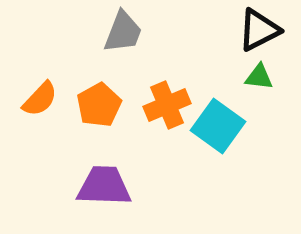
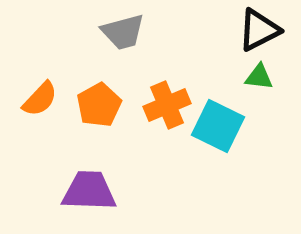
gray trapezoid: rotated 54 degrees clockwise
cyan square: rotated 10 degrees counterclockwise
purple trapezoid: moved 15 px left, 5 px down
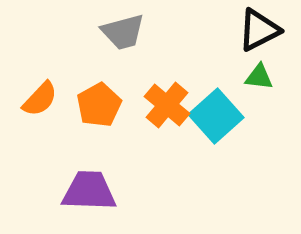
orange cross: rotated 27 degrees counterclockwise
cyan square: moved 2 px left, 10 px up; rotated 22 degrees clockwise
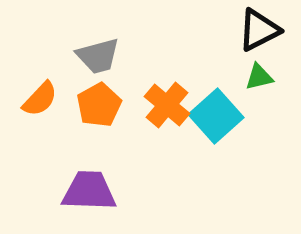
gray trapezoid: moved 25 px left, 24 px down
green triangle: rotated 20 degrees counterclockwise
